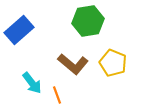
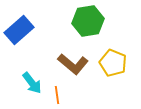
orange line: rotated 12 degrees clockwise
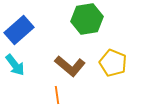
green hexagon: moved 1 px left, 2 px up
brown L-shape: moved 3 px left, 2 px down
cyan arrow: moved 17 px left, 18 px up
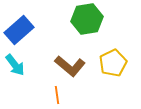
yellow pentagon: rotated 24 degrees clockwise
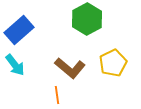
green hexagon: rotated 20 degrees counterclockwise
brown L-shape: moved 2 px down
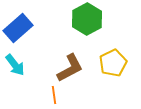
blue rectangle: moved 1 px left, 2 px up
brown L-shape: rotated 68 degrees counterclockwise
orange line: moved 3 px left
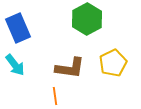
blue rectangle: rotated 72 degrees counterclockwise
brown L-shape: rotated 36 degrees clockwise
orange line: moved 1 px right, 1 px down
